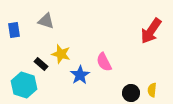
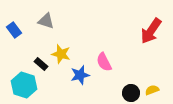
blue rectangle: rotated 28 degrees counterclockwise
blue star: rotated 18 degrees clockwise
yellow semicircle: rotated 64 degrees clockwise
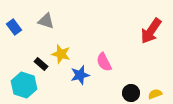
blue rectangle: moved 3 px up
yellow semicircle: moved 3 px right, 4 px down
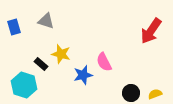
blue rectangle: rotated 21 degrees clockwise
blue star: moved 3 px right
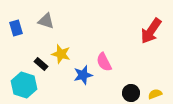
blue rectangle: moved 2 px right, 1 px down
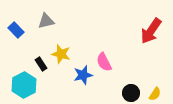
gray triangle: rotated 30 degrees counterclockwise
blue rectangle: moved 2 px down; rotated 28 degrees counterclockwise
black rectangle: rotated 16 degrees clockwise
cyan hexagon: rotated 15 degrees clockwise
yellow semicircle: rotated 144 degrees clockwise
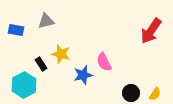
blue rectangle: rotated 35 degrees counterclockwise
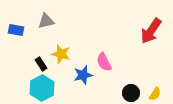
cyan hexagon: moved 18 px right, 3 px down
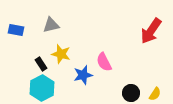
gray triangle: moved 5 px right, 4 px down
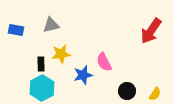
yellow star: rotated 24 degrees counterclockwise
black rectangle: rotated 32 degrees clockwise
black circle: moved 4 px left, 2 px up
